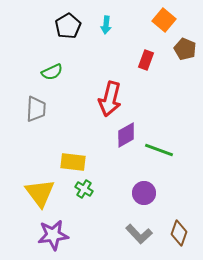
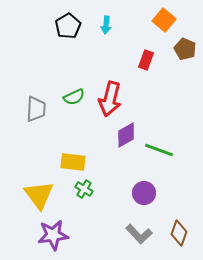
green semicircle: moved 22 px right, 25 px down
yellow triangle: moved 1 px left, 2 px down
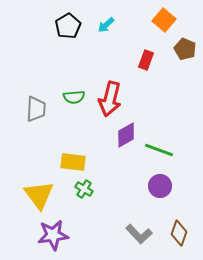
cyan arrow: rotated 42 degrees clockwise
green semicircle: rotated 20 degrees clockwise
purple circle: moved 16 px right, 7 px up
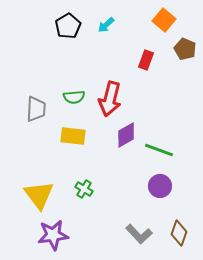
yellow rectangle: moved 26 px up
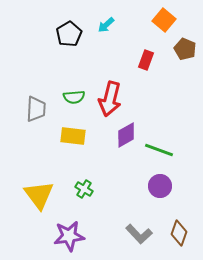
black pentagon: moved 1 px right, 8 px down
purple star: moved 16 px right, 1 px down
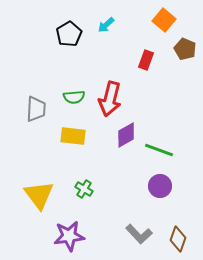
brown diamond: moved 1 px left, 6 px down
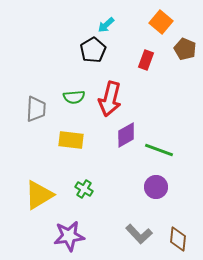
orange square: moved 3 px left, 2 px down
black pentagon: moved 24 px right, 16 px down
yellow rectangle: moved 2 px left, 4 px down
purple circle: moved 4 px left, 1 px down
yellow triangle: rotated 36 degrees clockwise
brown diamond: rotated 15 degrees counterclockwise
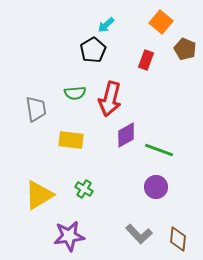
green semicircle: moved 1 px right, 4 px up
gray trapezoid: rotated 12 degrees counterclockwise
